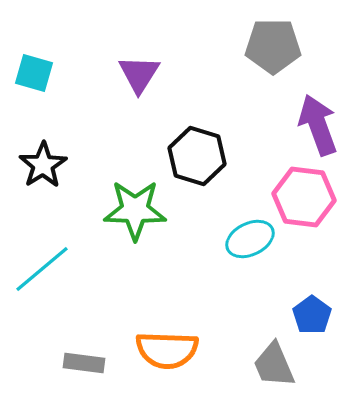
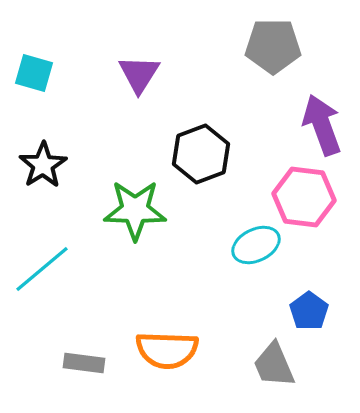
purple arrow: moved 4 px right
black hexagon: moved 4 px right, 2 px up; rotated 22 degrees clockwise
cyan ellipse: moved 6 px right, 6 px down
blue pentagon: moved 3 px left, 4 px up
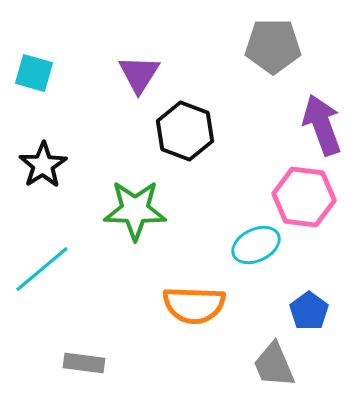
black hexagon: moved 16 px left, 23 px up; rotated 18 degrees counterclockwise
orange semicircle: moved 27 px right, 45 px up
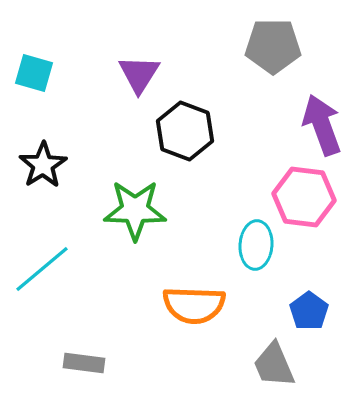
cyan ellipse: rotated 60 degrees counterclockwise
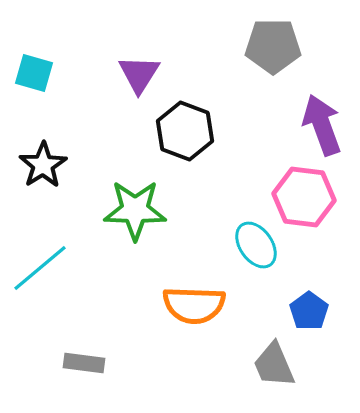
cyan ellipse: rotated 39 degrees counterclockwise
cyan line: moved 2 px left, 1 px up
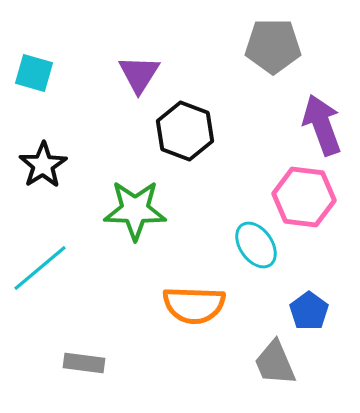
gray trapezoid: moved 1 px right, 2 px up
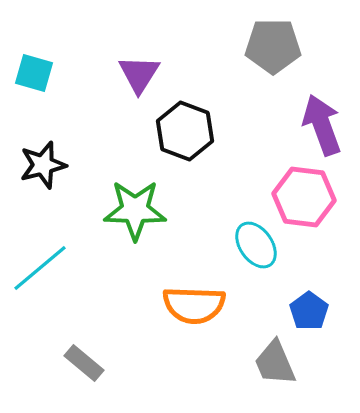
black star: rotated 18 degrees clockwise
gray rectangle: rotated 33 degrees clockwise
